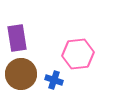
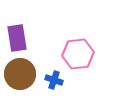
brown circle: moved 1 px left
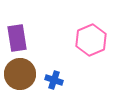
pink hexagon: moved 13 px right, 14 px up; rotated 16 degrees counterclockwise
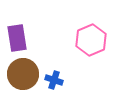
brown circle: moved 3 px right
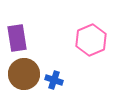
brown circle: moved 1 px right
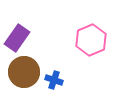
purple rectangle: rotated 44 degrees clockwise
brown circle: moved 2 px up
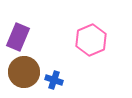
purple rectangle: moved 1 px right, 1 px up; rotated 12 degrees counterclockwise
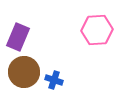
pink hexagon: moved 6 px right, 10 px up; rotated 20 degrees clockwise
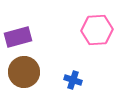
purple rectangle: rotated 52 degrees clockwise
blue cross: moved 19 px right
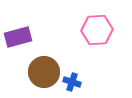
brown circle: moved 20 px right
blue cross: moved 1 px left, 2 px down
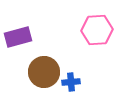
blue cross: moved 1 px left; rotated 24 degrees counterclockwise
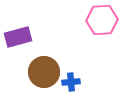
pink hexagon: moved 5 px right, 10 px up
